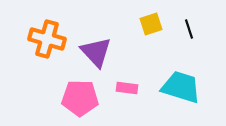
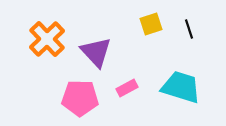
orange cross: rotated 30 degrees clockwise
pink rectangle: rotated 35 degrees counterclockwise
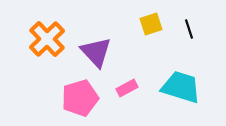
pink pentagon: rotated 18 degrees counterclockwise
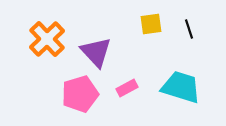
yellow square: rotated 10 degrees clockwise
pink pentagon: moved 4 px up
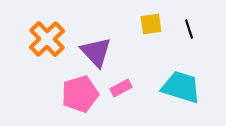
pink rectangle: moved 6 px left
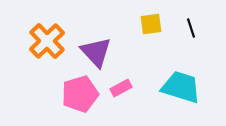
black line: moved 2 px right, 1 px up
orange cross: moved 2 px down
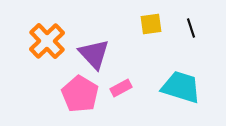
purple triangle: moved 2 px left, 2 px down
pink pentagon: rotated 24 degrees counterclockwise
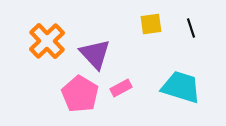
purple triangle: moved 1 px right
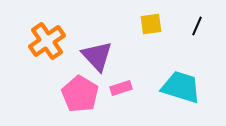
black line: moved 6 px right, 2 px up; rotated 42 degrees clockwise
orange cross: rotated 9 degrees clockwise
purple triangle: moved 2 px right, 2 px down
pink rectangle: rotated 10 degrees clockwise
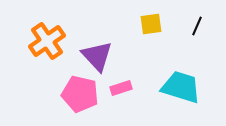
pink pentagon: rotated 18 degrees counterclockwise
